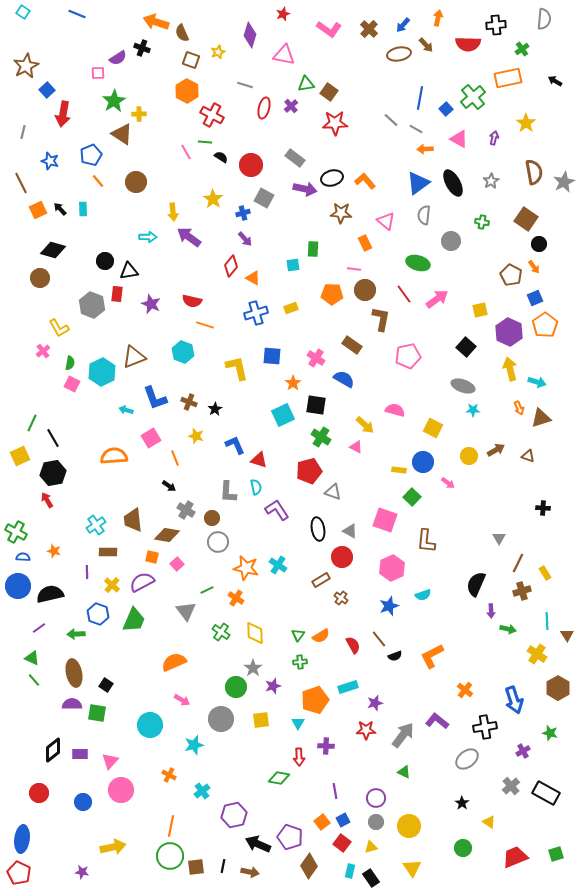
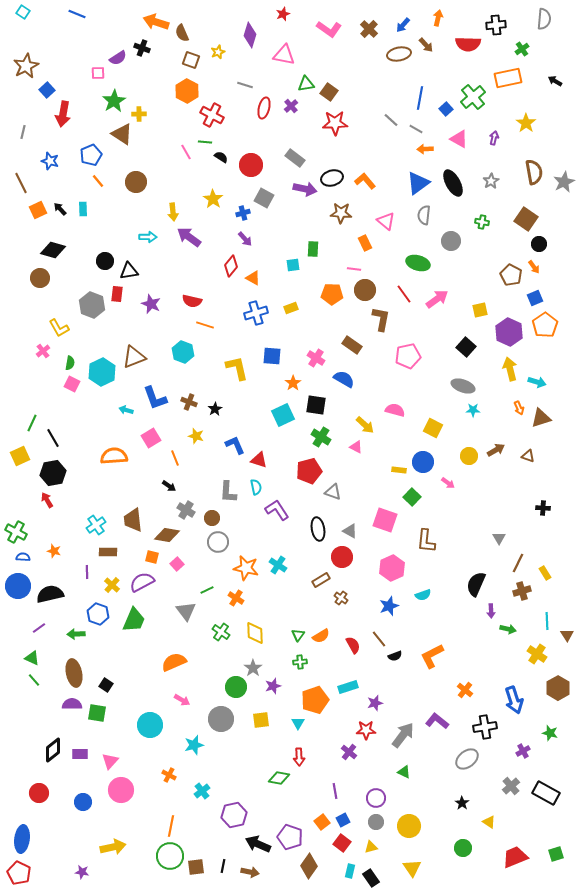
purple cross at (326, 746): moved 23 px right, 6 px down; rotated 35 degrees clockwise
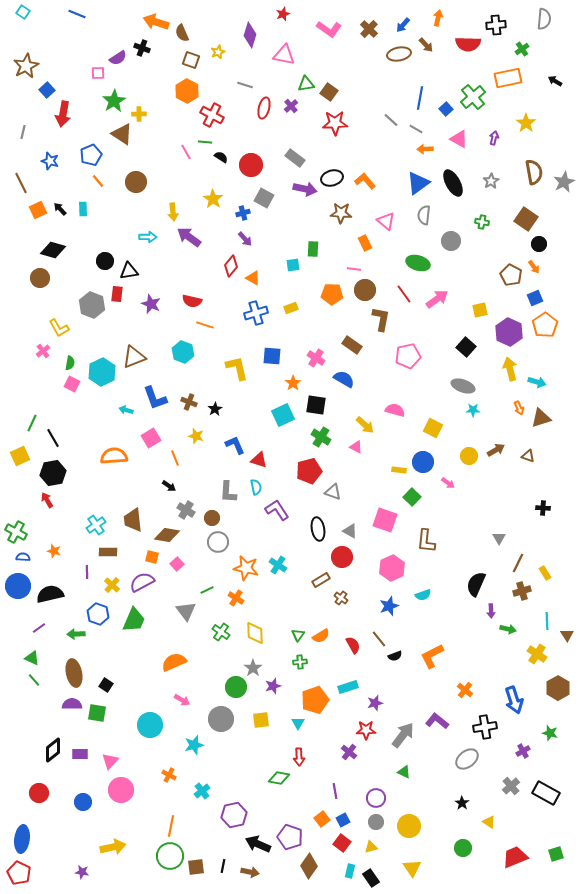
orange square at (322, 822): moved 3 px up
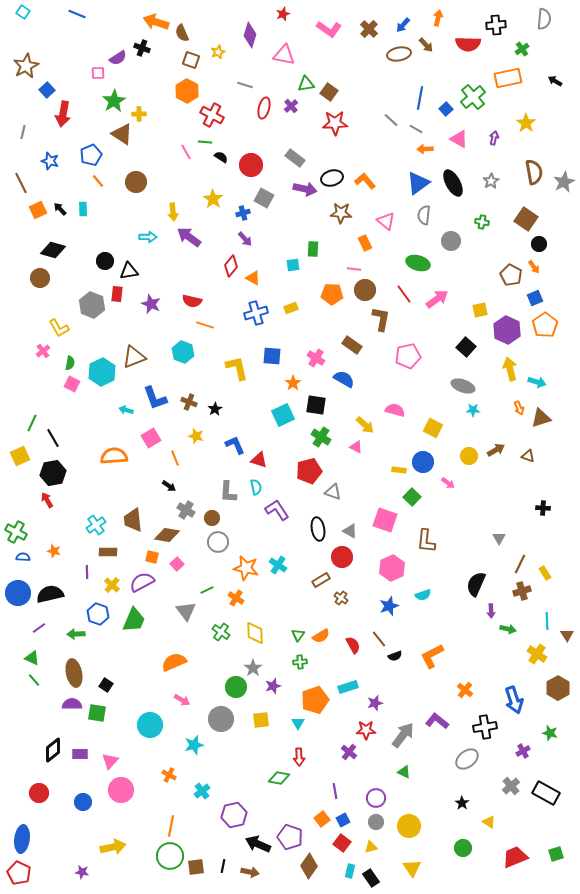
purple hexagon at (509, 332): moved 2 px left, 2 px up
brown line at (518, 563): moved 2 px right, 1 px down
blue circle at (18, 586): moved 7 px down
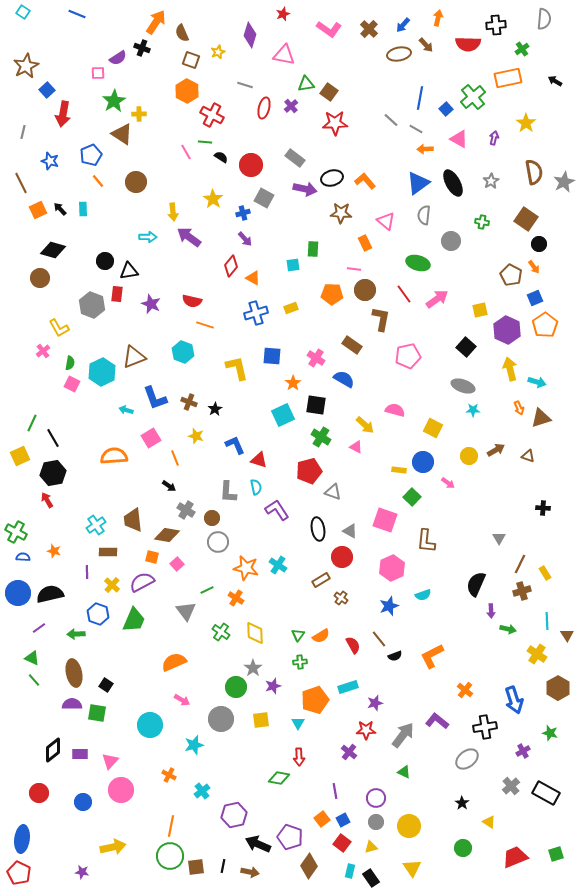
orange arrow at (156, 22): rotated 105 degrees clockwise
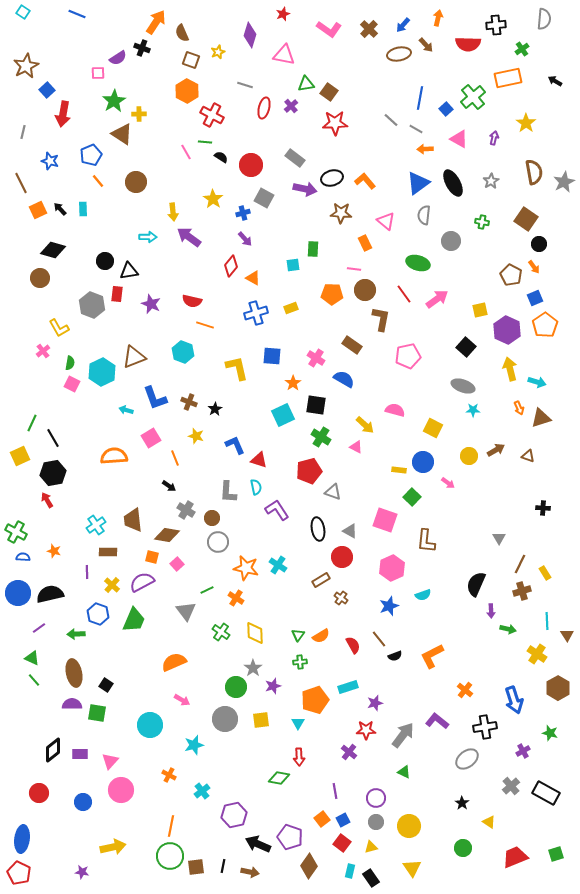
gray circle at (221, 719): moved 4 px right
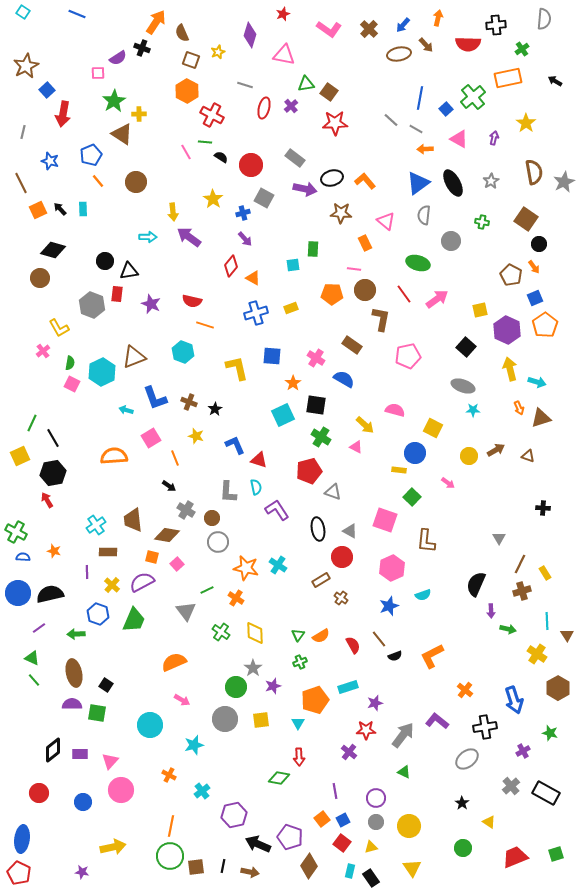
blue circle at (423, 462): moved 8 px left, 9 px up
green cross at (300, 662): rotated 16 degrees counterclockwise
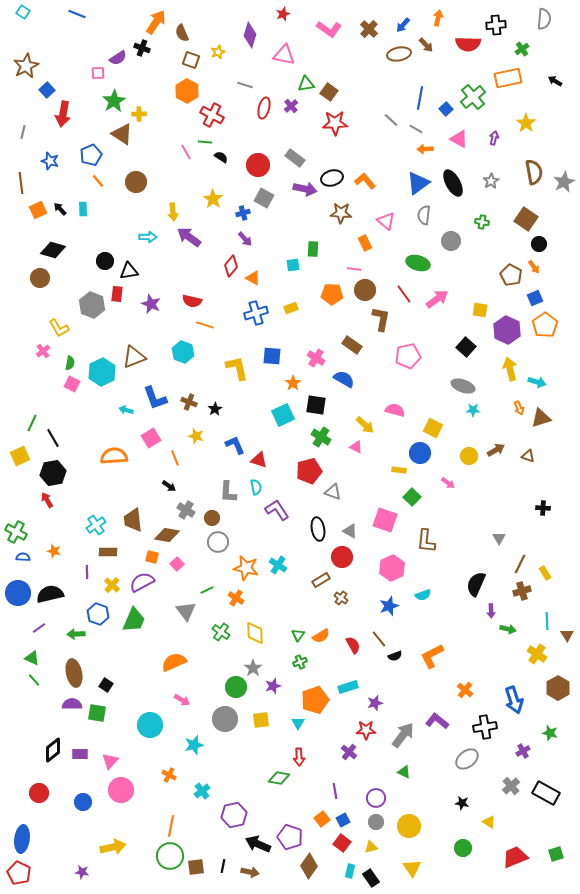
red circle at (251, 165): moved 7 px right
brown line at (21, 183): rotated 20 degrees clockwise
yellow square at (480, 310): rotated 21 degrees clockwise
blue circle at (415, 453): moved 5 px right
black star at (462, 803): rotated 24 degrees counterclockwise
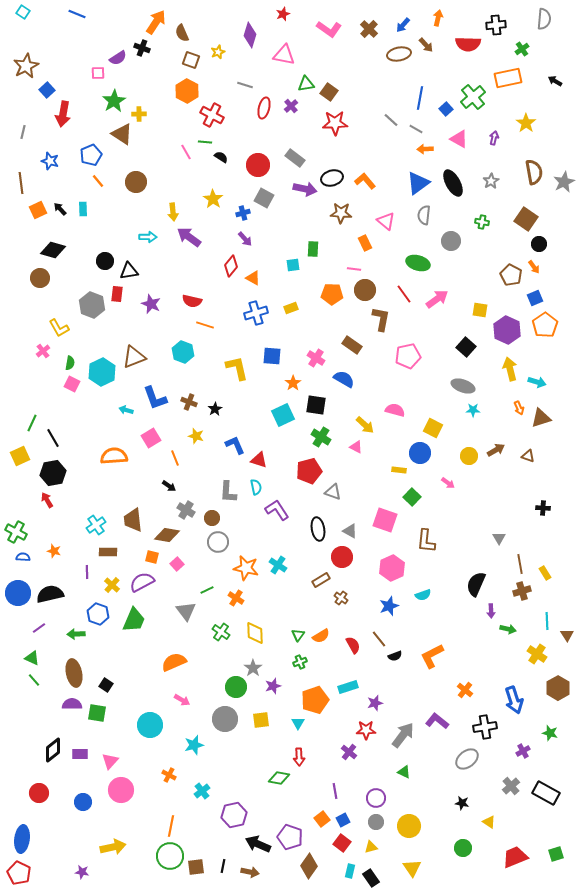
brown line at (520, 564): rotated 36 degrees counterclockwise
